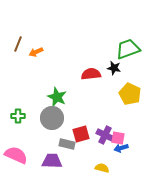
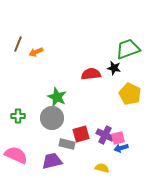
pink square: rotated 24 degrees counterclockwise
purple trapezoid: rotated 15 degrees counterclockwise
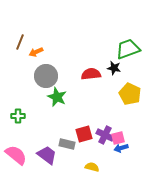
brown line: moved 2 px right, 2 px up
gray circle: moved 6 px left, 42 px up
red square: moved 3 px right
pink semicircle: rotated 15 degrees clockwise
purple trapezoid: moved 5 px left, 6 px up; rotated 50 degrees clockwise
yellow semicircle: moved 10 px left, 1 px up
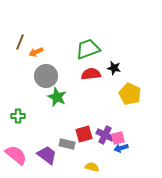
green trapezoid: moved 40 px left
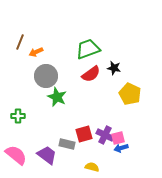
red semicircle: rotated 150 degrees clockwise
